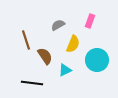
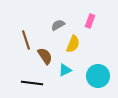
cyan circle: moved 1 px right, 16 px down
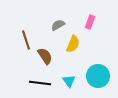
pink rectangle: moved 1 px down
cyan triangle: moved 4 px right, 11 px down; rotated 40 degrees counterclockwise
black line: moved 8 px right
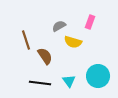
gray semicircle: moved 1 px right, 1 px down
yellow semicircle: moved 2 px up; rotated 84 degrees clockwise
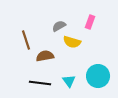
yellow semicircle: moved 1 px left
brown semicircle: rotated 66 degrees counterclockwise
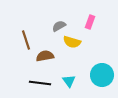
cyan circle: moved 4 px right, 1 px up
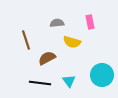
pink rectangle: rotated 32 degrees counterclockwise
gray semicircle: moved 2 px left, 3 px up; rotated 24 degrees clockwise
brown semicircle: moved 2 px right, 2 px down; rotated 18 degrees counterclockwise
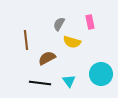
gray semicircle: moved 2 px right, 1 px down; rotated 56 degrees counterclockwise
brown line: rotated 12 degrees clockwise
cyan circle: moved 1 px left, 1 px up
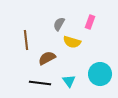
pink rectangle: rotated 32 degrees clockwise
cyan circle: moved 1 px left
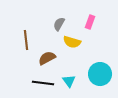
black line: moved 3 px right
